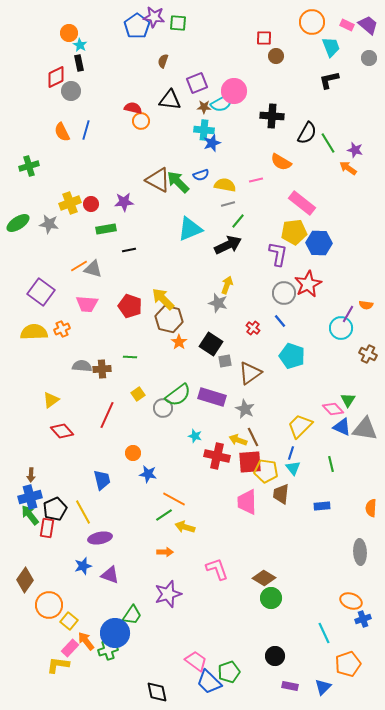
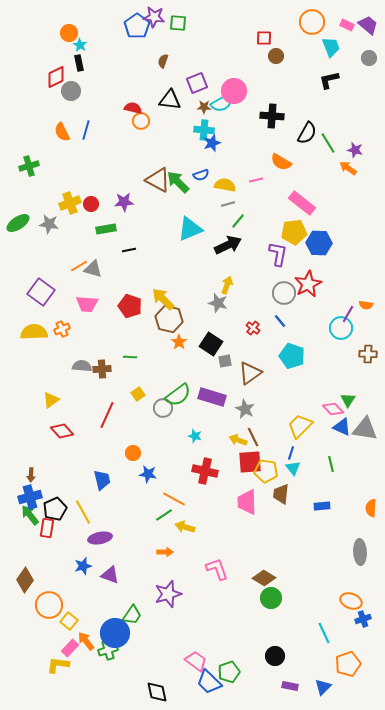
brown cross at (368, 354): rotated 24 degrees counterclockwise
red cross at (217, 456): moved 12 px left, 15 px down
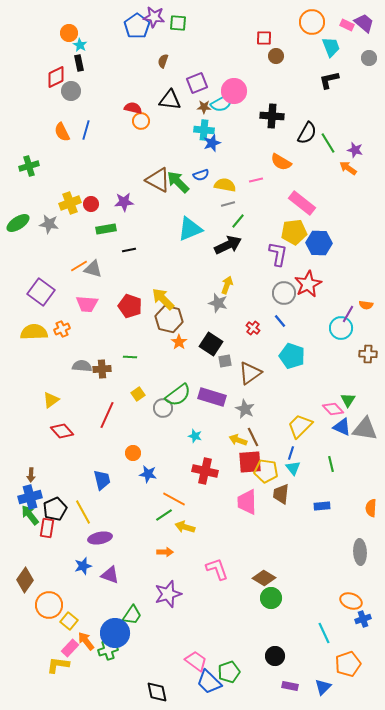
purple trapezoid at (368, 25): moved 4 px left, 2 px up
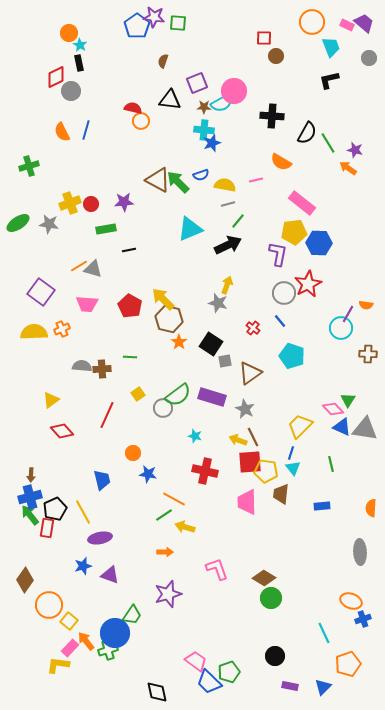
red pentagon at (130, 306): rotated 10 degrees clockwise
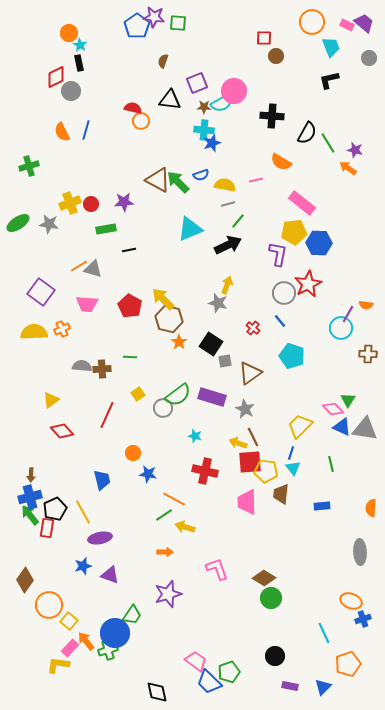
yellow arrow at (238, 440): moved 3 px down
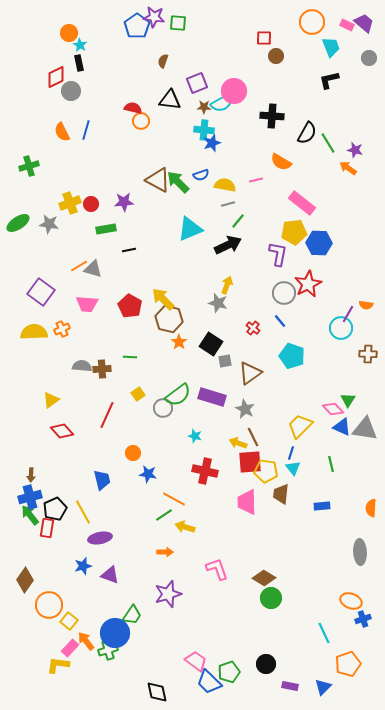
black circle at (275, 656): moved 9 px left, 8 px down
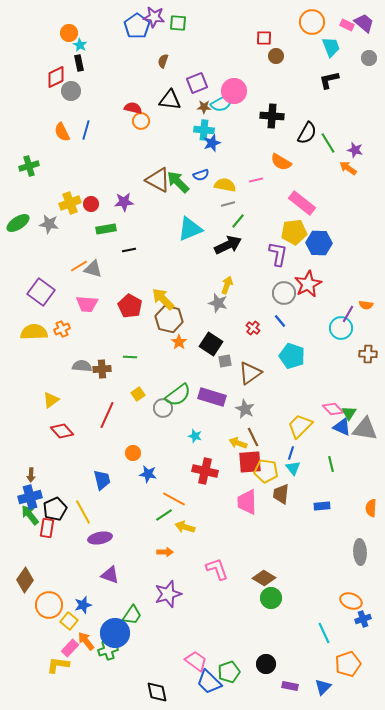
green triangle at (348, 400): moved 1 px right, 13 px down
blue star at (83, 566): moved 39 px down
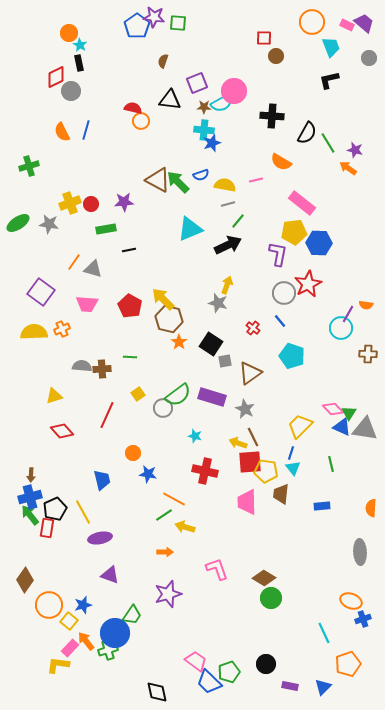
orange line at (79, 266): moved 5 px left, 4 px up; rotated 24 degrees counterclockwise
yellow triangle at (51, 400): moved 3 px right, 4 px up; rotated 18 degrees clockwise
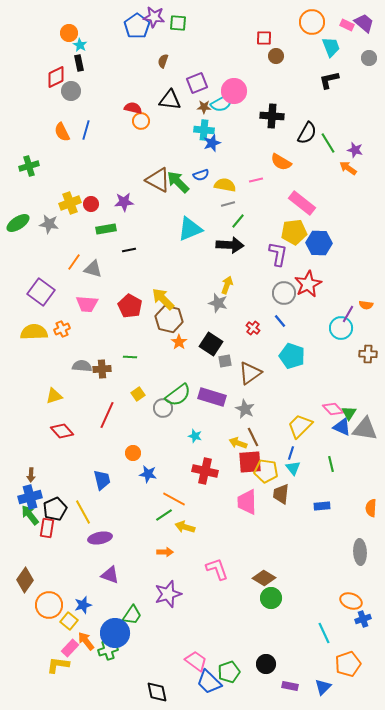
black arrow at (228, 245): moved 2 px right; rotated 28 degrees clockwise
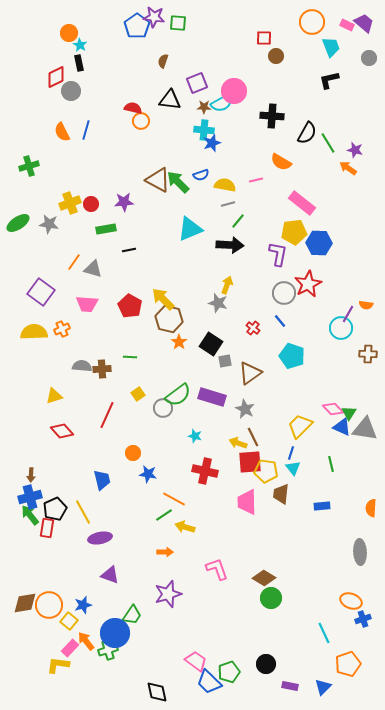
brown diamond at (25, 580): moved 23 px down; rotated 45 degrees clockwise
